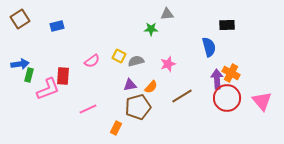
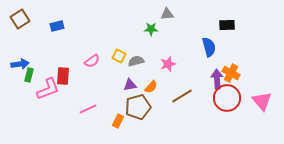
orange rectangle: moved 2 px right, 7 px up
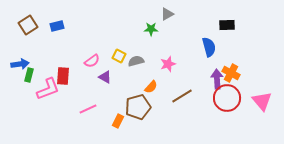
gray triangle: rotated 24 degrees counterclockwise
brown square: moved 8 px right, 6 px down
purple triangle: moved 25 px left, 8 px up; rotated 40 degrees clockwise
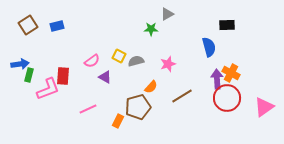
pink triangle: moved 2 px right, 6 px down; rotated 35 degrees clockwise
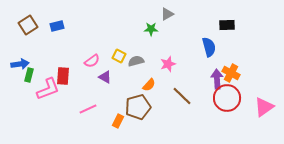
orange semicircle: moved 2 px left, 2 px up
brown line: rotated 75 degrees clockwise
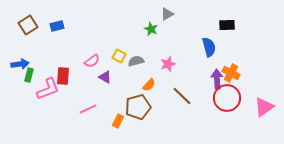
green star: rotated 24 degrees clockwise
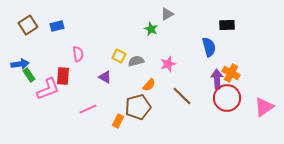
pink semicircle: moved 14 px left, 7 px up; rotated 63 degrees counterclockwise
green rectangle: rotated 48 degrees counterclockwise
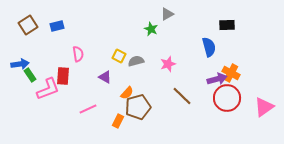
green rectangle: moved 1 px right
purple arrow: rotated 78 degrees clockwise
orange semicircle: moved 22 px left, 8 px down
